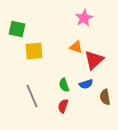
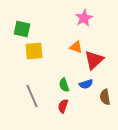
green square: moved 5 px right
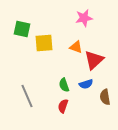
pink star: rotated 18 degrees clockwise
yellow square: moved 10 px right, 8 px up
gray line: moved 5 px left
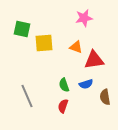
red triangle: rotated 35 degrees clockwise
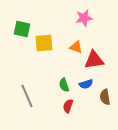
red semicircle: moved 5 px right
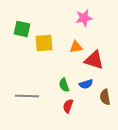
orange triangle: rotated 32 degrees counterclockwise
red triangle: rotated 25 degrees clockwise
gray line: rotated 65 degrees counterclockwise
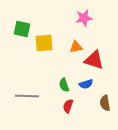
brown semicircle: moved 6 px down
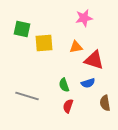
blue semicircle: moved 2 px right, 1 px up
gray line: rotated 15 degrees clockwise
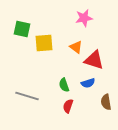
orange triangle: rotated 48 degrees clockwise
brown semicircle: moved 1 px right, 1 px up
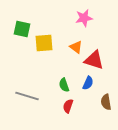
blue semicircle: rotated 48 degrees counterclockwise
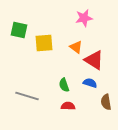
green square: moved 3 px left, 1 px down
red triangle: rotated 15 degrees clockwise
blue semicircle: moved 2 px right; rotated 96 degrees counterclockwise
red semicircle: rotated 72 degrees clockwise
